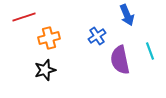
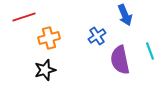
blue arrow: moved 2 px left
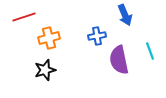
blue cross: rotated 24 degrees clockwise
purple semicircle: moved 1 px left
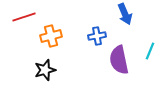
blue arrow: moved 1 px up
orange cross: moved 2 px right, 2 px up
cyan line: rotated 42 degrees clockwise
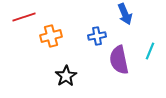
black star: moved 21 px right, 6 px down; rotated 15 degrees counterclockwise
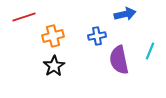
blue arrow: rotated 80 degrees counterclockwise
orange cross: moved 2 px right
black star: moved 12 px left, 10 px up
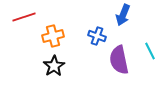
blue arrow: moved 2 px left, 1 px down; rotated 125 degrees clockwise
blue cross: rotated 30 degrees clockwise
cyan line: rotated 48 degrees counterclockwise
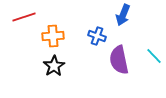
orange cross: rotated 10 degrees clockwise
cyan line: moved 4 px right, 5 px down; rotated 18 degrees counterclockwise
